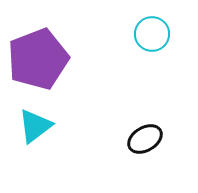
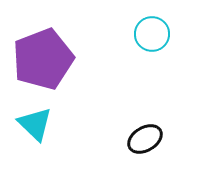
purple pentagon: moved 5 px right
cyan triangle: moved 2 px up; rotated 39 degrees counterclockwise
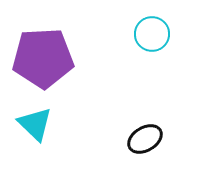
purple pentagon: moved 1 px up; rotated 18 degrees clockwise
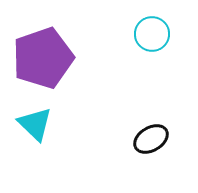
purple pentagon: rotated 16 degrees counterclockwise
black ellipse: moved 6 px right
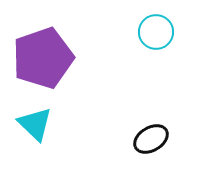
cyan circle: moved 4 px right, 2 px up
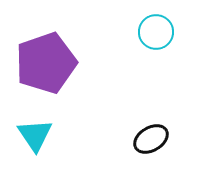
purple pentagon: moved 3 px right, 5 px down
cyan triangle: moved 11 px down; rotated 12 degrees clockwise
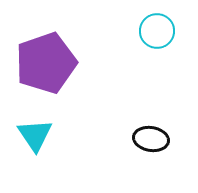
cyan circle: moved 1 px right, 1 px up
black ellipse: rotated 40 degrees clockwise
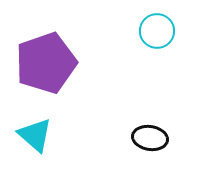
cyan triangle: rotated 15 degrees counterclockwise
black ellipse: moved 1 px left, 1 px up
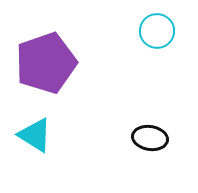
cyan triangle: rotated 9 degrees counterclockwise
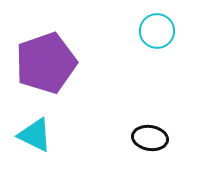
cyan triangle: rotated 6 degrees counterclockwise
